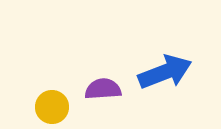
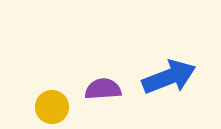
blue arrow: moved 4 px right, 5 px down
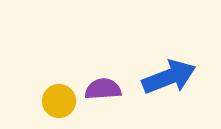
yellow circle: moved 7 px right, 6 px up
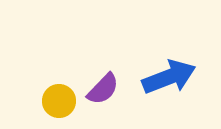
purple semicircle: rotated 138 degrees clockwise
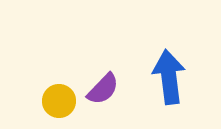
blue arrow: rotated 76 degrees counterclockwise
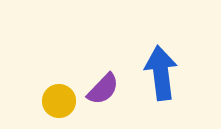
blue arrow: moved 8 px left, 4 px up
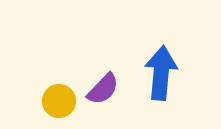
blue arrow: rotated 12 degrees clockwise
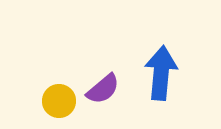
purple semicircle: rotated 6 degrees clockwise
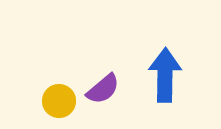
blue arrow: moved 4 px right, 2 px down; rotated 4 degrees counterclockwise
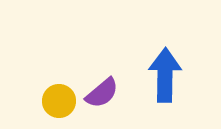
purple semicircle: moved 1 px left, 4 px down
